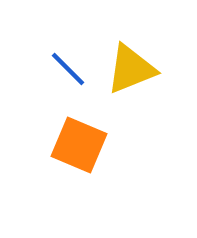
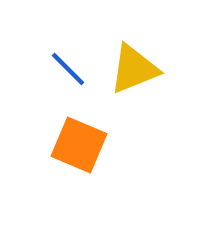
yellow triangle: moved 3 px right
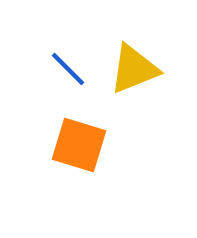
orange square: rotated 6 degrees counterclockwise
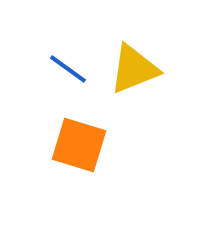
blue line: rotated 9 degrees counterclockwise
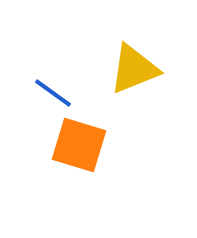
blue line: moved 15 px left, 24 px down
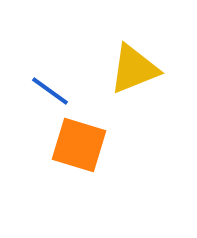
blue line: moved 3 px left, 2 px up
